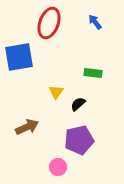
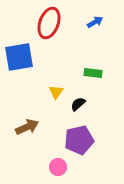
blue arrow: rotated 98 degrees clockwise
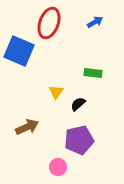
blue square: moved 6 px up; rotated 32 degrees clockwise
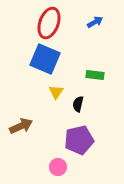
blue square: moved 26 px right, 8 px down
green rectangle: moved 2 px right, 2 px down
black semicircle: rotated 35 degrees counterclockwise
brown arrow: moved 6 px left, 1 px up
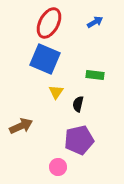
red ellipse: rotated 8 degrees clockwise
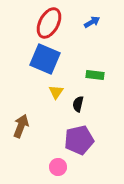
blue arrow: moved 3 px left
brown arrow: rotated 45 degrees counterclockwise
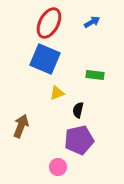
yellow triangle: moved 1 px right, 1 px down; rotated 35 degrees clockwise
black semicircle: moved 6 px down
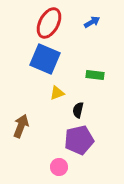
pink circle: moved 1 px right
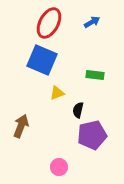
blue square: moved 3 px left, 1 px down
purple pentagon: moved 13 px right, 5 px up
